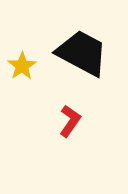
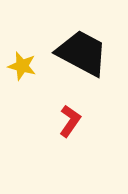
yellow star: rotated 24 degrees counterclockwise
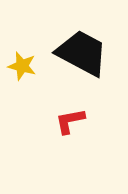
red L-shape: rotated 136 degrees counterclockwise
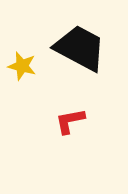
black trapezoid: moved 2 px left, 5 px up
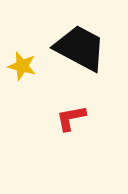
red L-shape: moved 1 px right, 3 px up
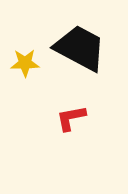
yellow star: moved 3 px right, 3 px up; rotated 16 degrees counterclockwise
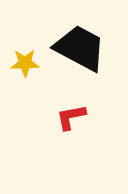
red L-shape: moved 1 px up
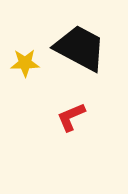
red L-shape: rotated 12 degrees counterclockwise
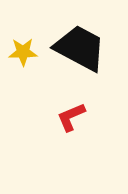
yellow star: moved 2 px left, 11 px up
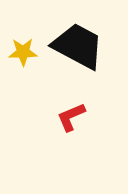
black trapezoid: moved 2 px left, 2 px up
